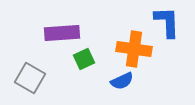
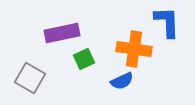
purple rectangle: rotated 8 degrees counterclockwise
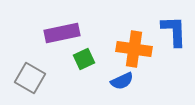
blue L-shape: moved 7 px right, 9 px down
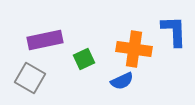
purple rectangle: moved 17 px left, 7 px down
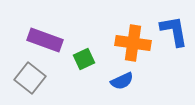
blue L-shape: rotated 8 degrees counterclockwise
purple rectangle: rotated 32 degrees clockwise
orange cross: moved 1 px left, 6 px up
gray square: rotated 8 degrees clockwise
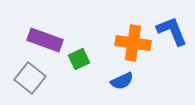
blue L-shape: moved 2 px left; rotated 12 degrees counterclockwise
green square: moved 5 px left
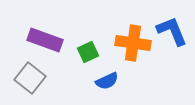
green square: moved 9 px right, 7 px up
blue semicircle: moved 15 px left
